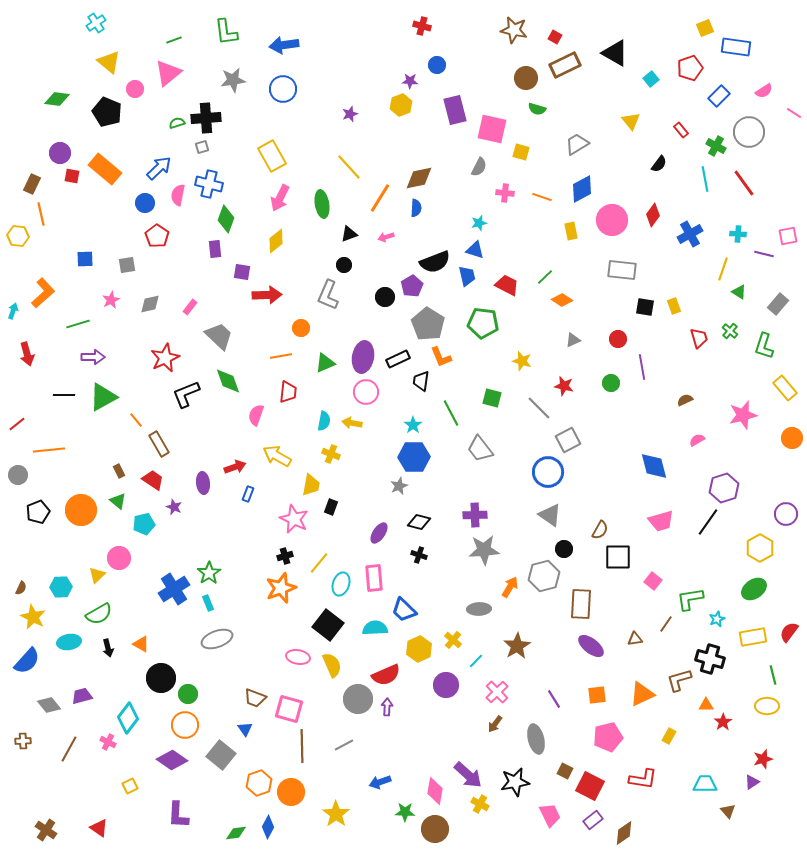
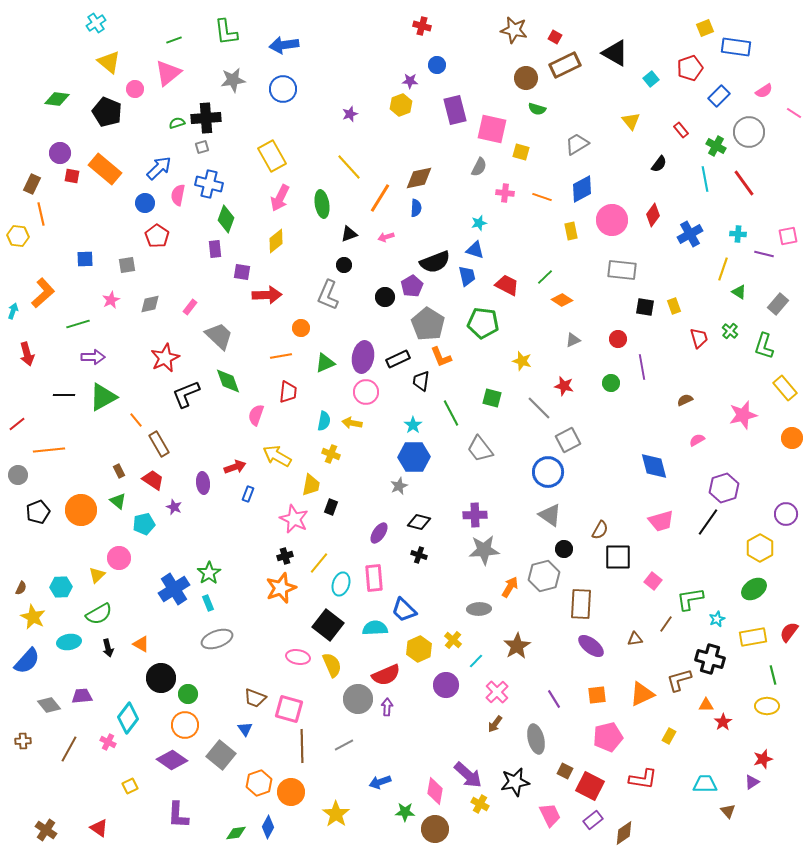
purple trapezoid at (82, 696): rotated 10 degrees clockwise
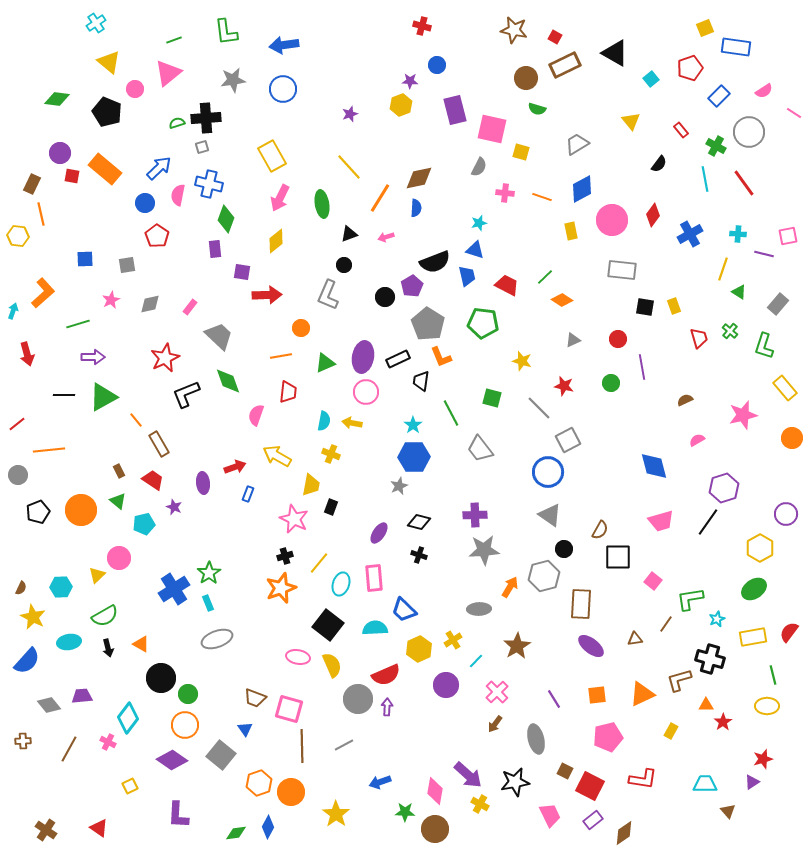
green semicircle at (99, 614): moved 6 px right, 2 px down
yellow cross at (453, 640): rotated 18 degrees clockwise
yellow rectangle at (669, 736): moved 2 px right, 5 px up
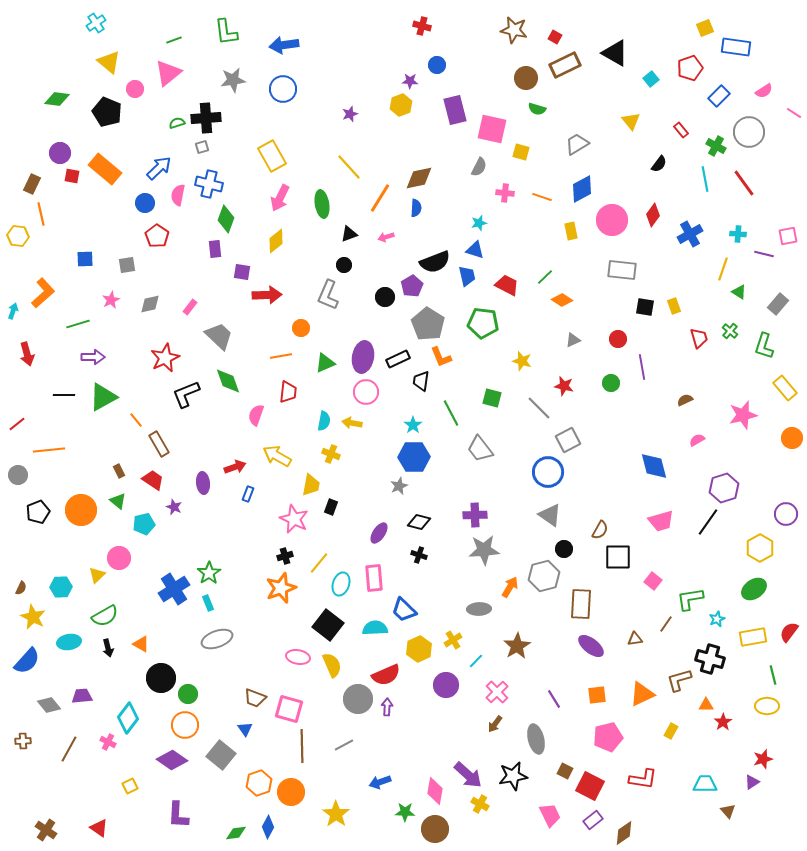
black star at (515, 782): moved 2 px left, 6 px up
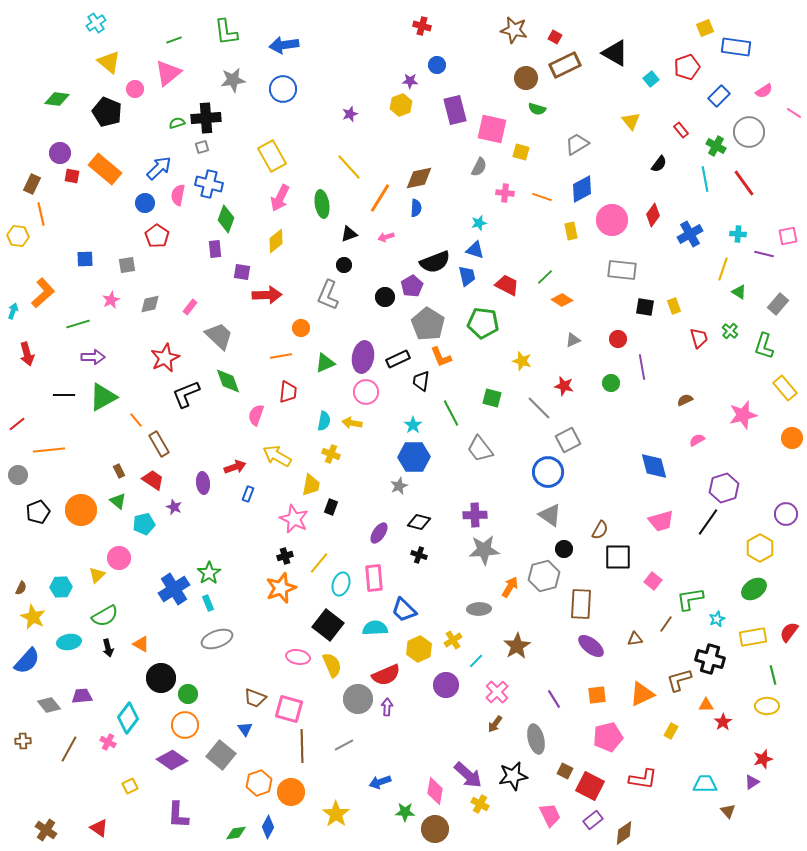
red pentagon at (690, 68): moved 3 px left, 1 px up
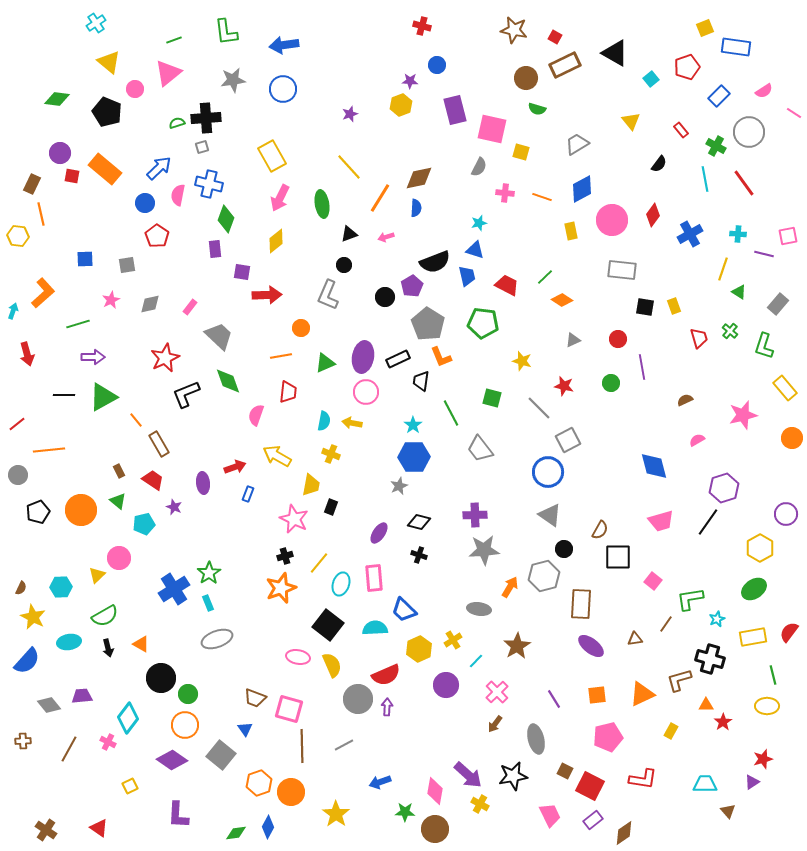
gray ellipse at (479, 609): rotated 10 degrees clockwise
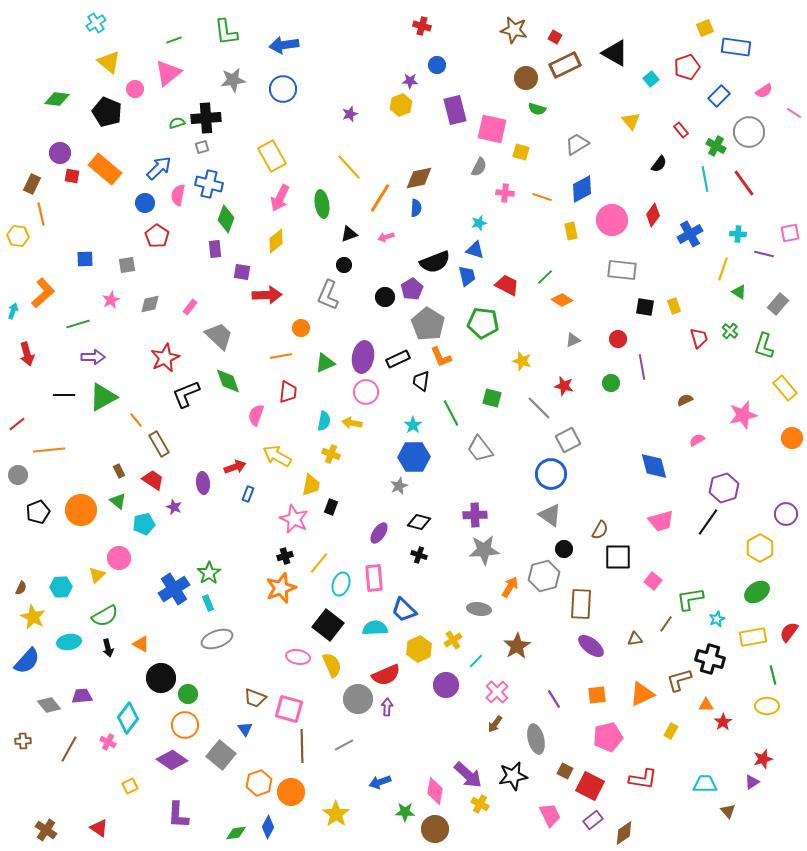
pink square at (788, 236): moved 2 px right, 3 px up
purple pentagon at (412, 286): moved 3 px down
blue circle at (548, 472): moved 3 px right, 2 px down
green ellipse at (754, 589): moved 3 px right, 3 px down
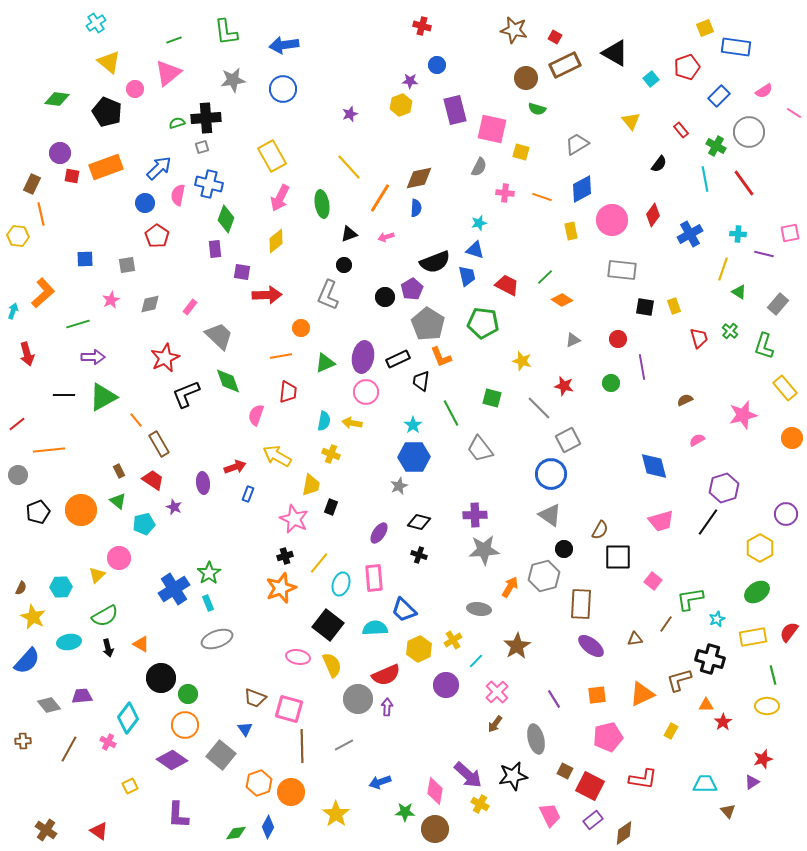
orange rectangle at (105, 169): moved 1 px right, 2 px up; rotated 60 degrees counterclockwise
red triangle at (99, 828): moved 3 px down
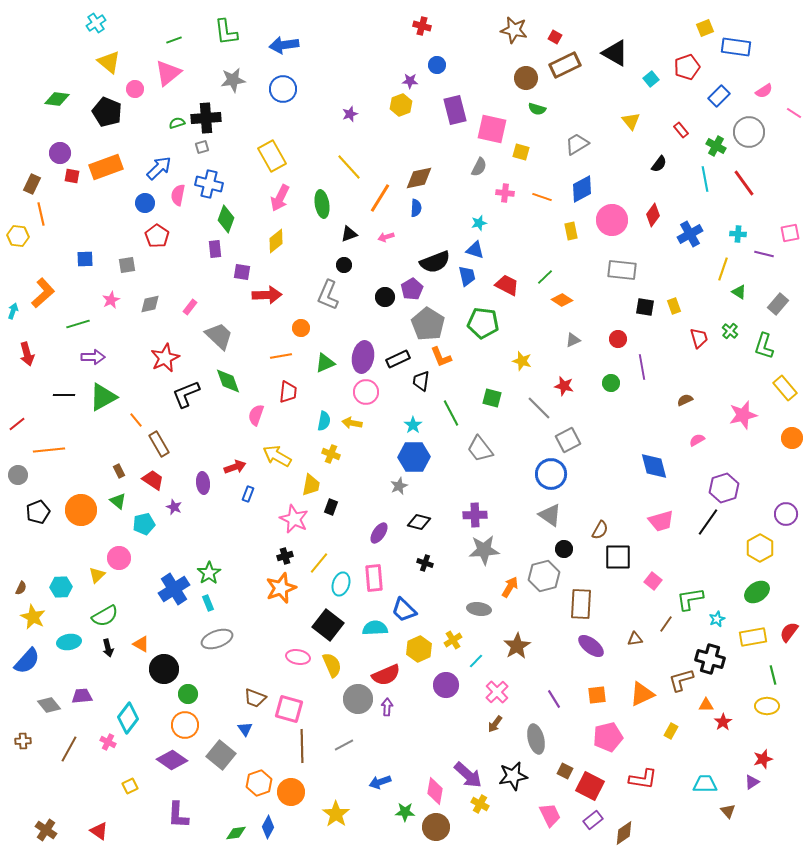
black cross at (419, 555): moved 6 px right, 8 px down
black circle at (161, 678): moved 3 px right, 9 px up
brown L-shape at (679, 680): moved 2 px right
brown circle at (435, 829): moved 1 px right, 2 px up
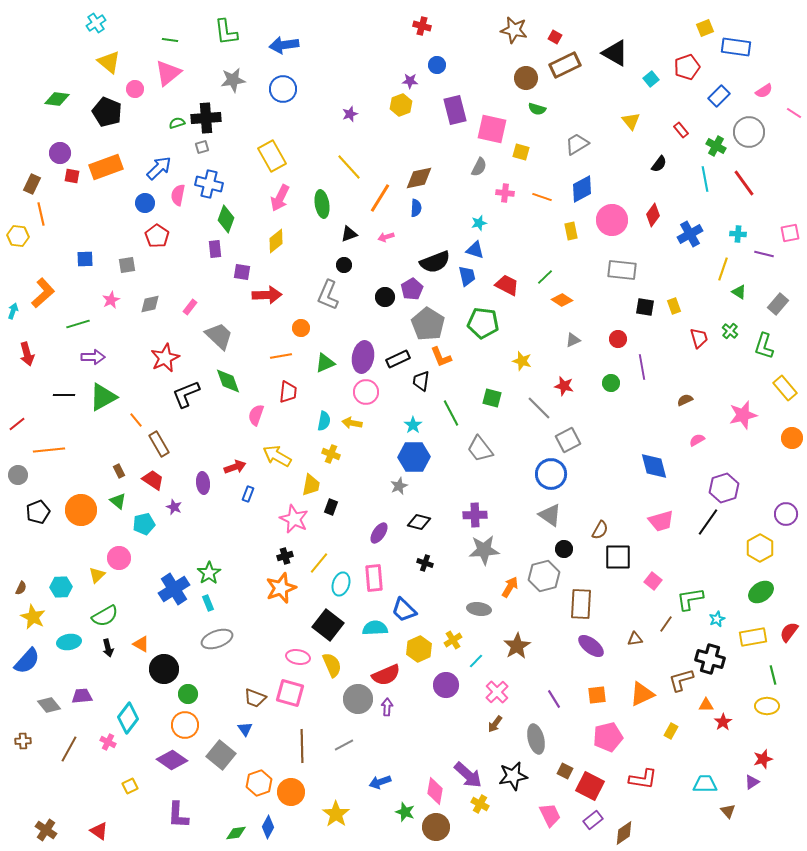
green line at (174, 40): moved 4 px left; rotated 28 degrees clockwise
green ellipse at (757, 592): moved 4 px right
pink square at (289, 709): moved 1 px right, 16 px up
green star at (405, 812): rotated 18 degrees clockwise
